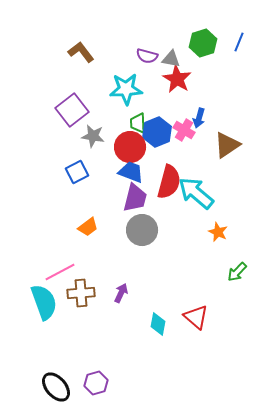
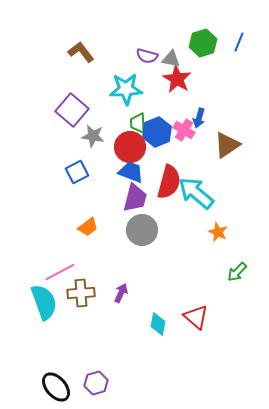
purple square: rotated 12 degrees counterclockwise
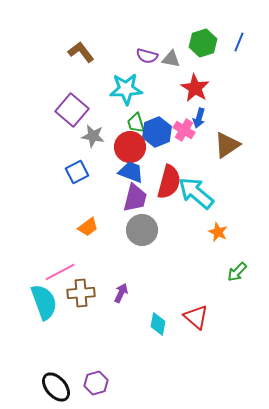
red star: moved 18 px right, 9 px down
green trapezoid: moved 2 px left; rotated 15 degrees counterclockwise
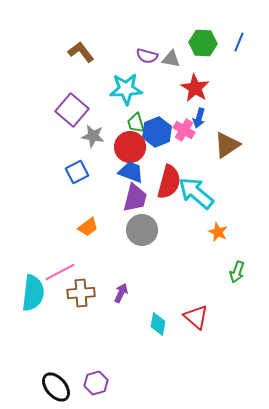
green hexagon: rotated 20 degrees clockwise
green arrow: rotated 25 degrees counterclockwise
cyan semicircle: moved 11 px left, 9 px up; rotated 27 degrees clockwise
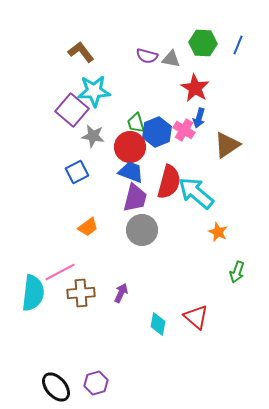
blue line: moved 1 px left, 3 px down
cyan star: moved 32 px left, 2 px down
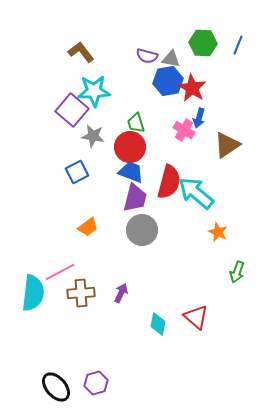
red star: moved 3 px left
blue hexagon: moved 11 px right, 51 px up; rotated 12 degrees clockwise
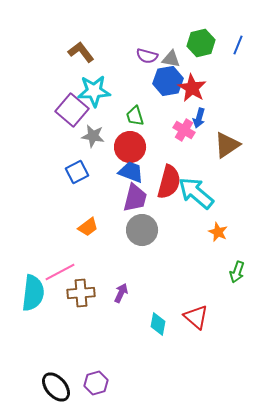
green hexagon: moved 2 px left; rotated 16 degrees counterclockwise
green trapezoid: moved 1 px left, 7 px up
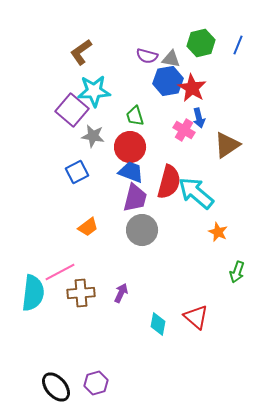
brown L-shape: rotated 88 degrees counterclockwise
blue arrow: rotated 30 degrees counterclockwise
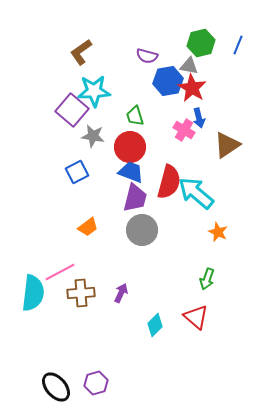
gray triangle: moved 18 px right, 7 px down
green arrow: moved 30 px left, 7 px down
cyan diamond: moved 3 px left, 1 px down; rotated 35 degrees clockwise
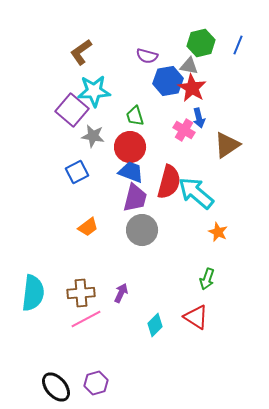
pink line: moved 26 px right, 47 px down
red triangle: rotated 8 degrees counterclockwise
